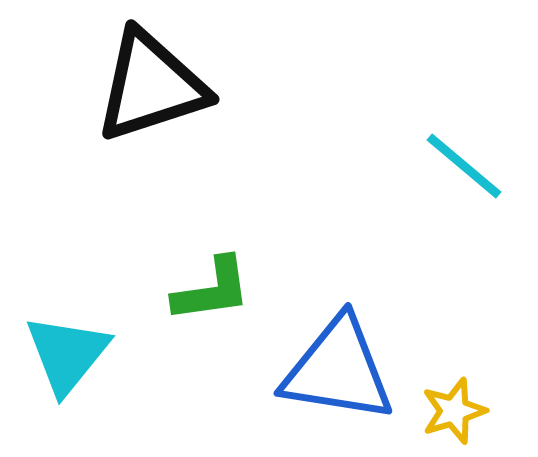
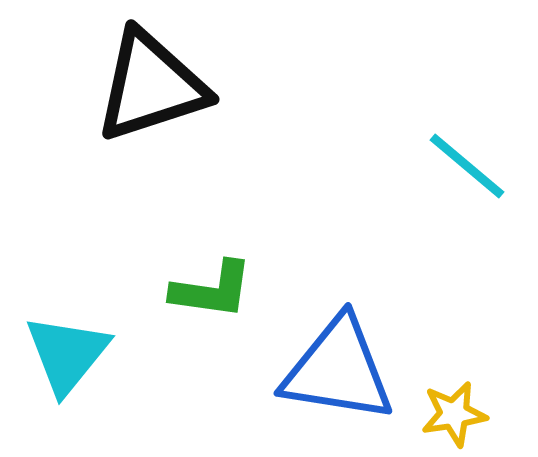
cyan line: moved 3 px right
green L-shape: rotated 16 degrees clockwise
yellow star: moved 3 px down; rotated 8 degrees clockwise
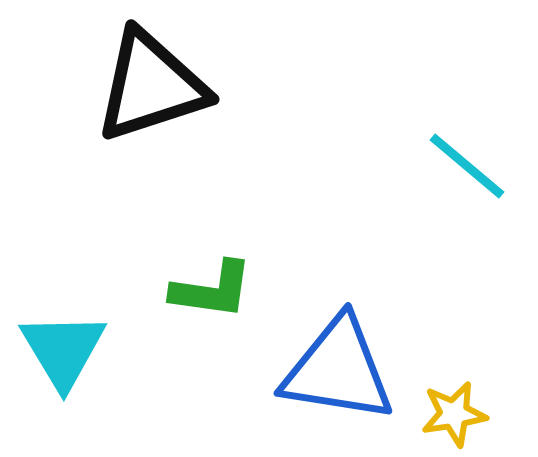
cyan triangle: moved 4 px left, 4 px up; rotated 10 degrees counterclockwise
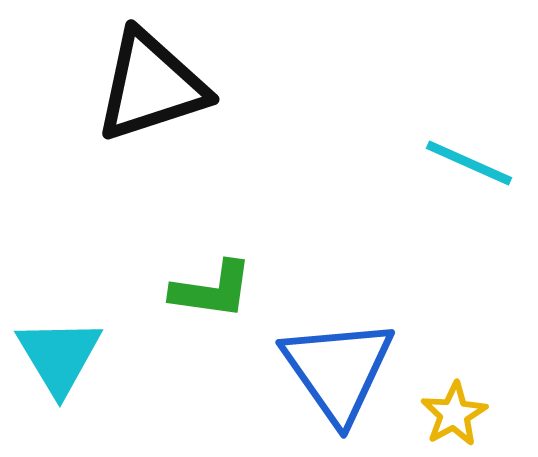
cyan line: moved 2 px right, 3 px up; rotated 16 degrees counterclockwise
cyan triangle: moved 4 px left, 6 px down
blue triangle: rotated 46 degrees clockwise
yellow star: rotated 20 degrees counterclockwise
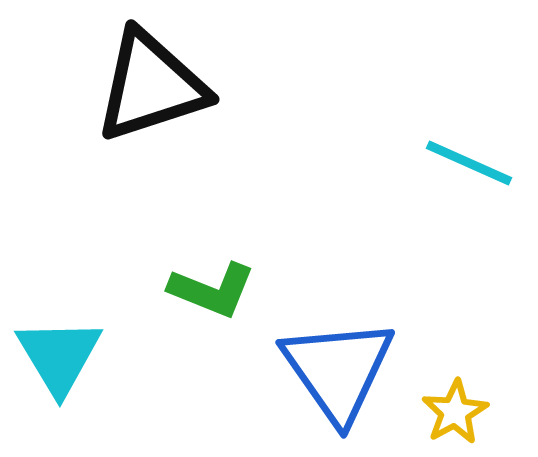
green L-shape: rotated 14 degrees clockwise
yellow star: moved 1 px right, 2 px up
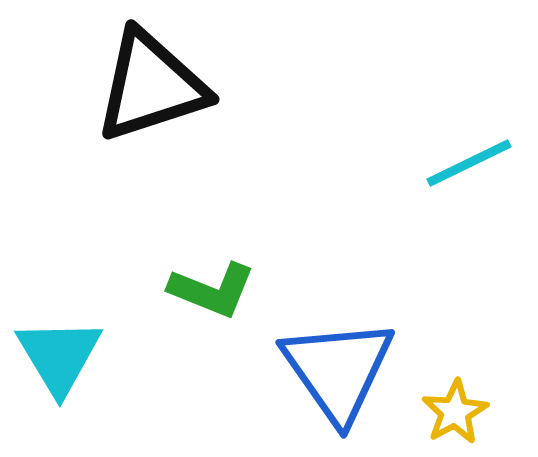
cyan line: rotated 50 degrees counterclockwise
